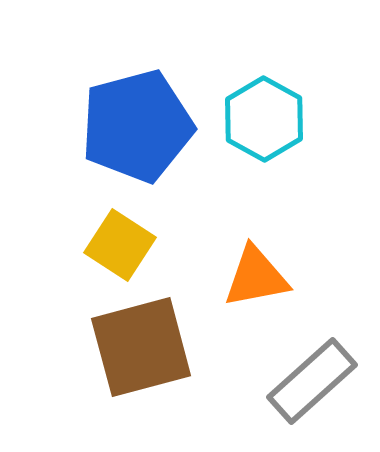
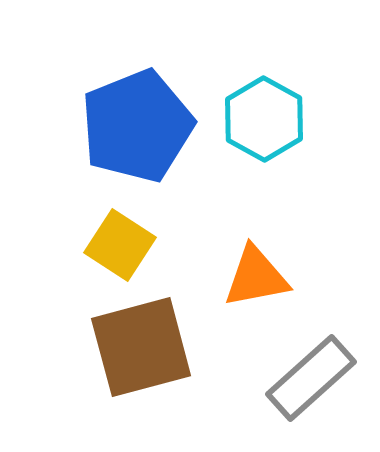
blue pentagon: rotated 7 degrees counterclockwise
gray rectangle: moved 1 px left, 3 px up
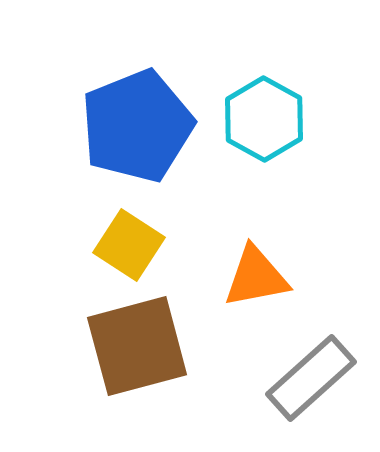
yellow square: moved 9 px right
brown square: moved 4 px left, 1 px up
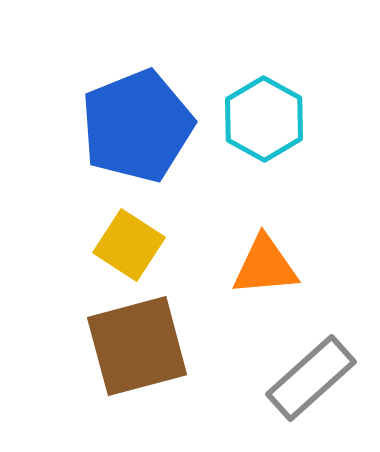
orange triangle: moved 9 px right, 11 px up; rotated 6 degrees clockwise
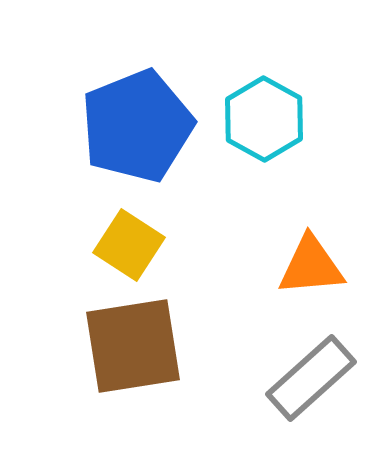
orange triangle: moved 46 px right
brown square: moved 4 px left; rotated 6 degrees clockwise
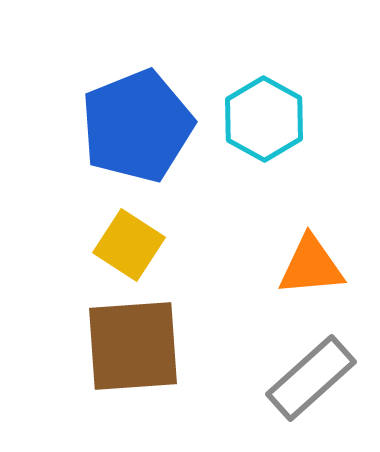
brown square: rotated 5 degrees clockwise
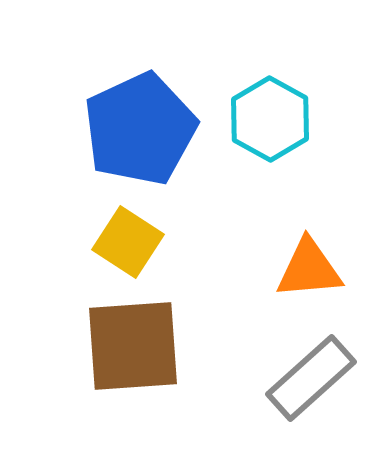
cyan hexagon: moved 6 px right
blue pentagon: moved 3 px right, 3 px down; rotated 3 degrees counterclockwise
yellow square: moved 1 px left, 3 px up
orange triangle: moved 2 px left, 3 px down
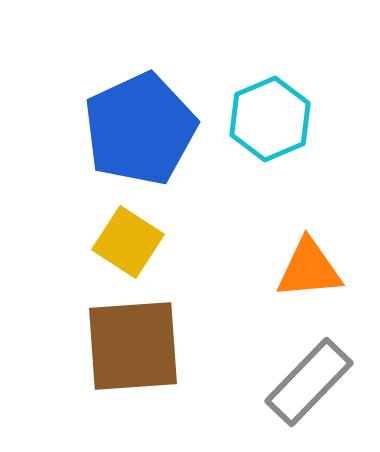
cyan hexagon: rotated 8 degrees clockwise
gray rectangle: moved 2 px left, 4 px down; rotated 4 degrees counterclockwise
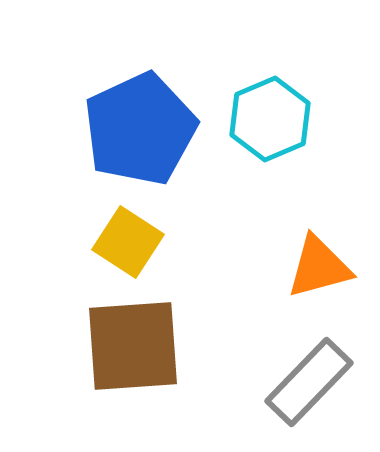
orange triangle: moved 10 px right, 2 px up; rotated 10 degrees counterclockwise
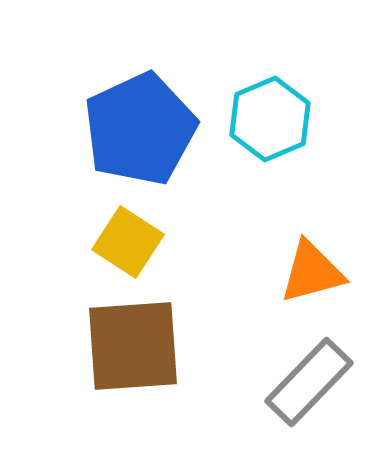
orange triangle: moved 7 px left, 5 px down
